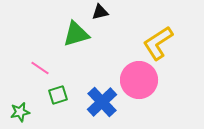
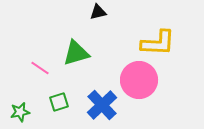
black triangle: moved 2 px left
green triangle: moved 19 px down
yellow L-shape: rotated 144 degrees counterclockwise
green square: moved 1 px right, 7 px down
blue cross: moved 3 px down
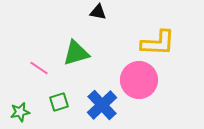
black triangle: rotated 24 degrees clockwise
pink line: moved 1 px left
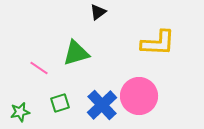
black triangle: rotated 48 degrees counterclockwise
pink circle: moved 16 px down
green square: moved 1 px right, 1 px down
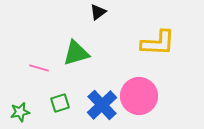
pink line: rotated 18 degrees counterclockwise
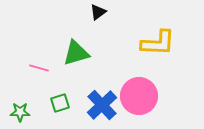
green star: rotated 12 degrees clockwise
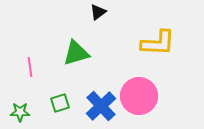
pink line: moved 9 px left, 1 px up; rotated 66 degrees clockwise
blue cross: moved 1 px left, 1 px down
